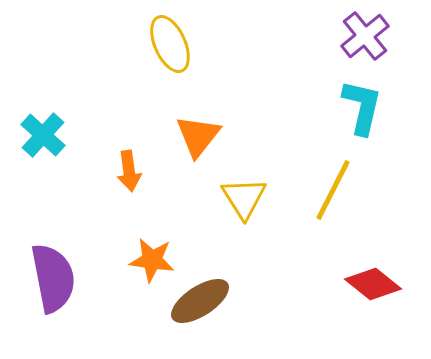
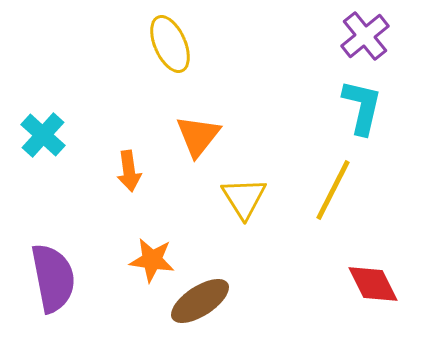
red diamond: rotated 24 degrees clockwise
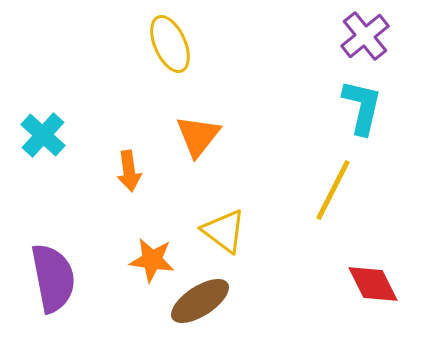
yellow triangle: moved 20 px left, 33 px down; rotated 21 degrees counterclockwise
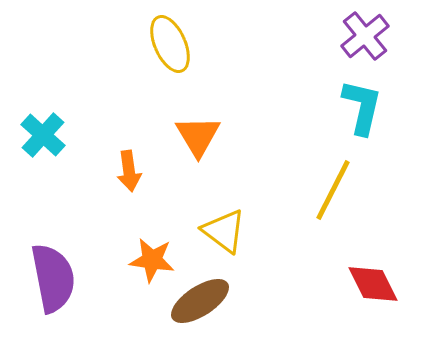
orange triangle: rotated 9 degrees counterclockwise
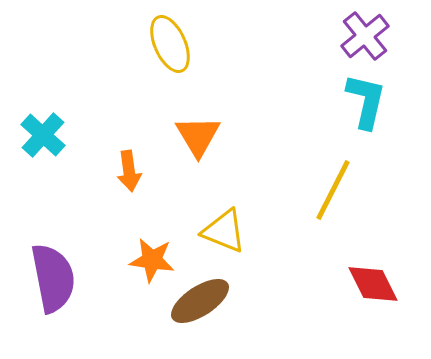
cyan L-shape: moved 4 px right, 6 px up
yellow triangle: rotated 15 degrees counterclockwise
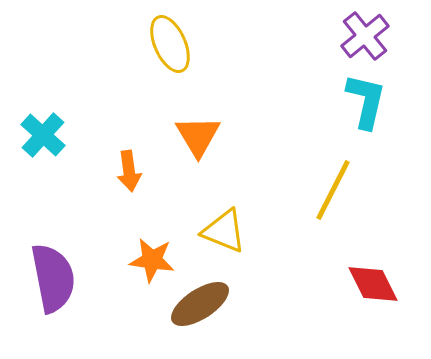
brown ellipse: moved 3 px down
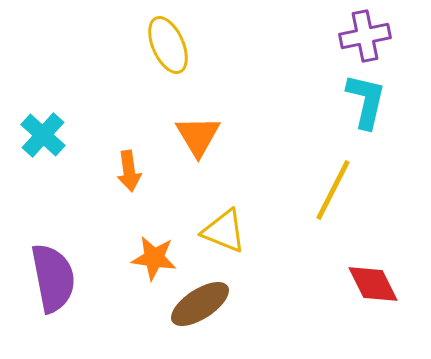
purple cross: rotated 27 degrees clockwise
yellow ellipse: moved 2 px left, 1 px down
orange star: moved 2 px right, 2 px up
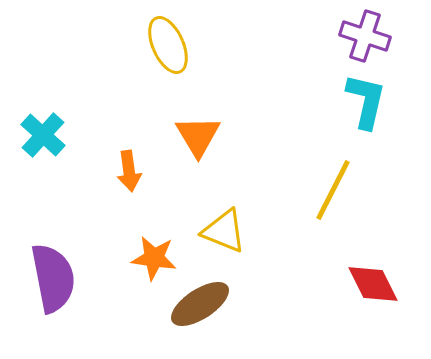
purple cross: rotated 30 degrees clockwise
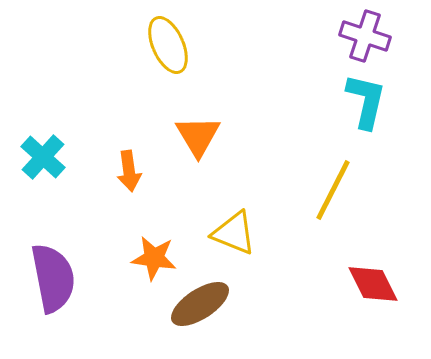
cyan cross: moved 22 px down
yellow triangle: moved 10 px right, 2 px down
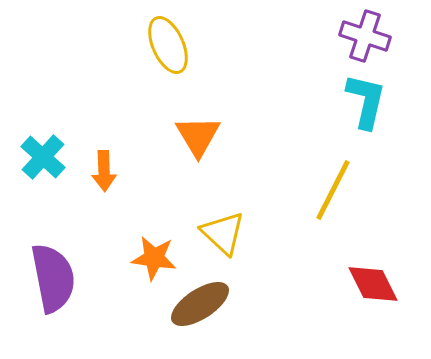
orange arrow: moved 25 px left; rotated 6 degrees clockwise
yellow triangle: moved 11 px left; rotated 21 degrees clockwise
